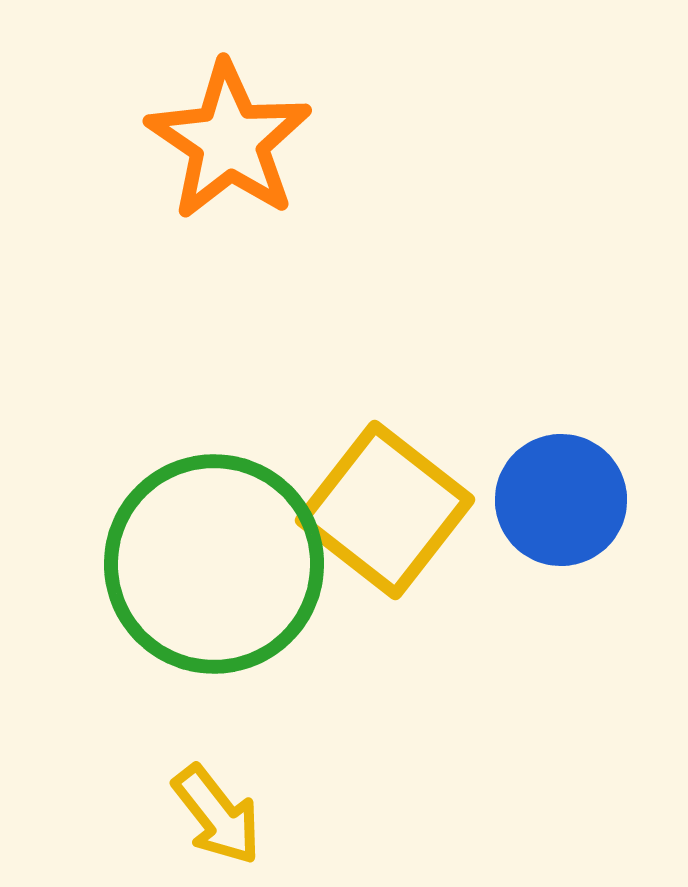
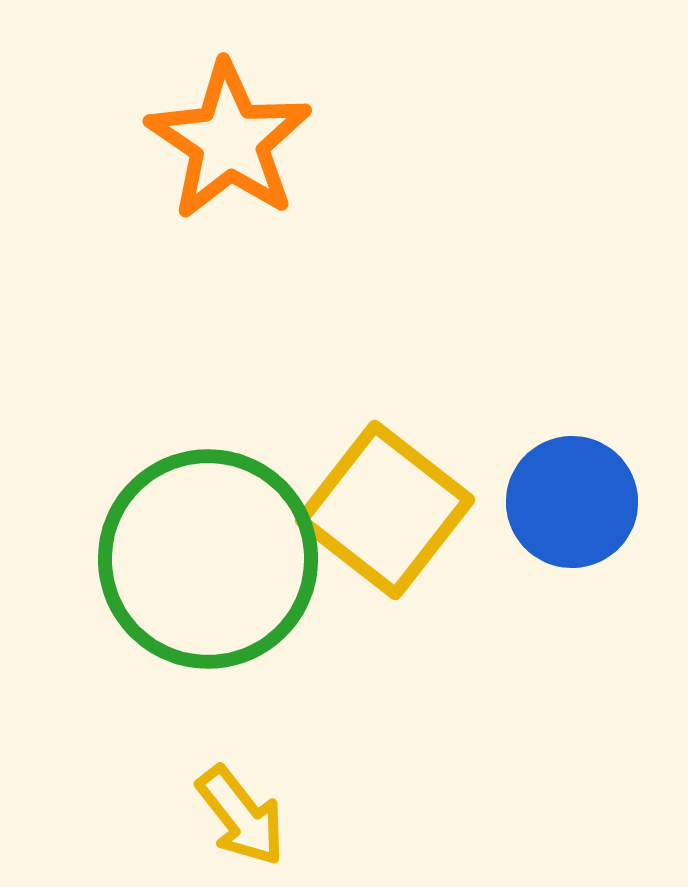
blue circle: moved 11 px right, 2 px down
green circle: moved 6 px left, 5 px up
yellow arrow: moved 24 px right, 1 px down
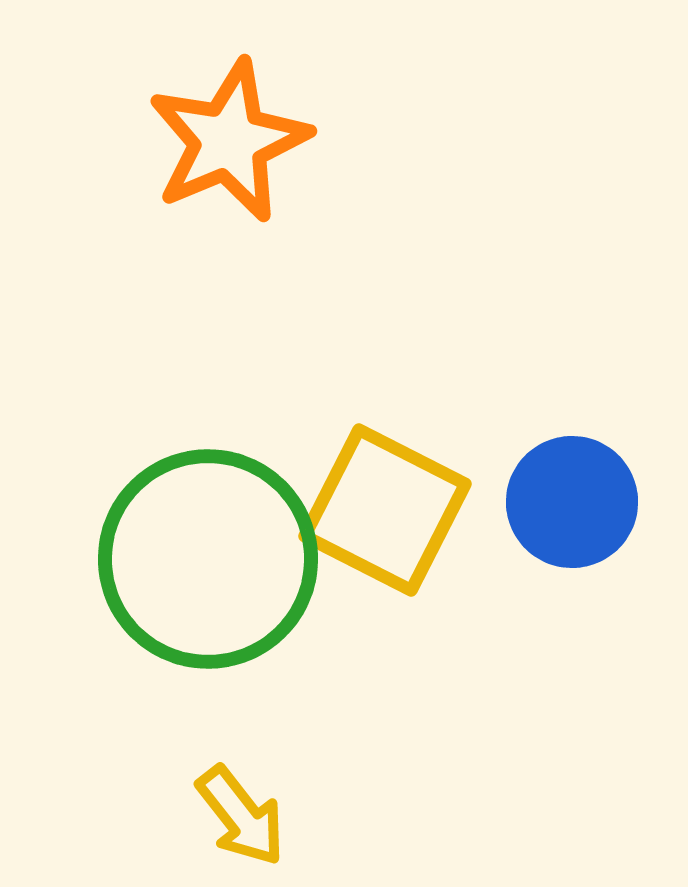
orange star: rotated 15 degrees clockwise
yellow square: rotated 11 degrees counterclockwise
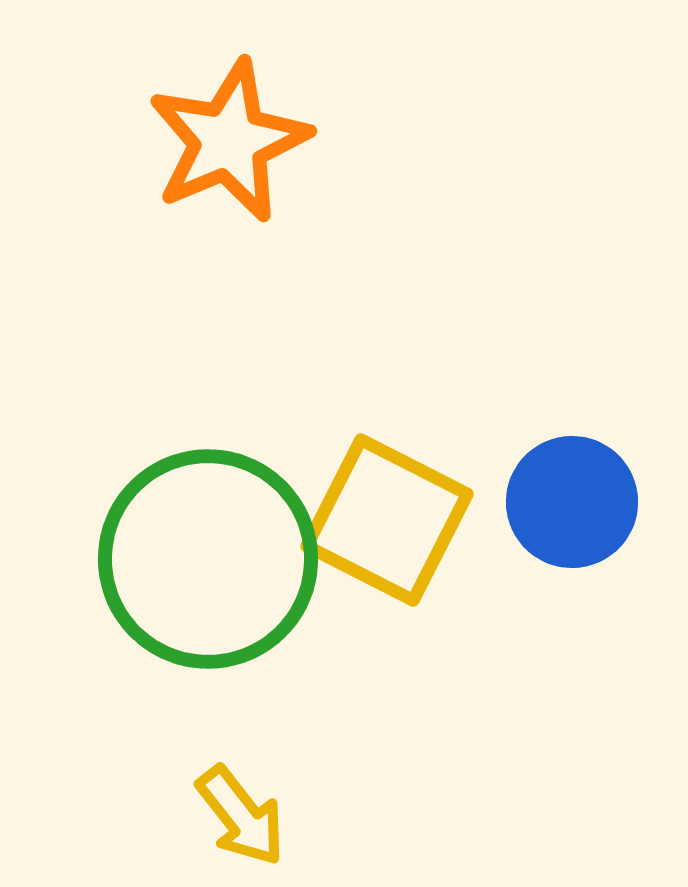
yellow square: moved 2 px right, 10 px down
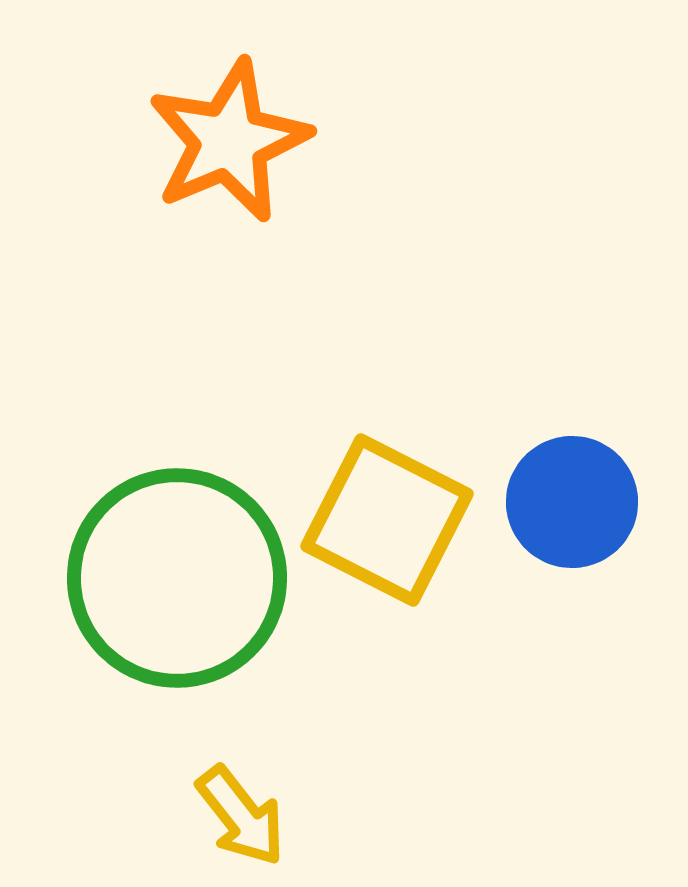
green circle: moved 31 px left, 19 px down
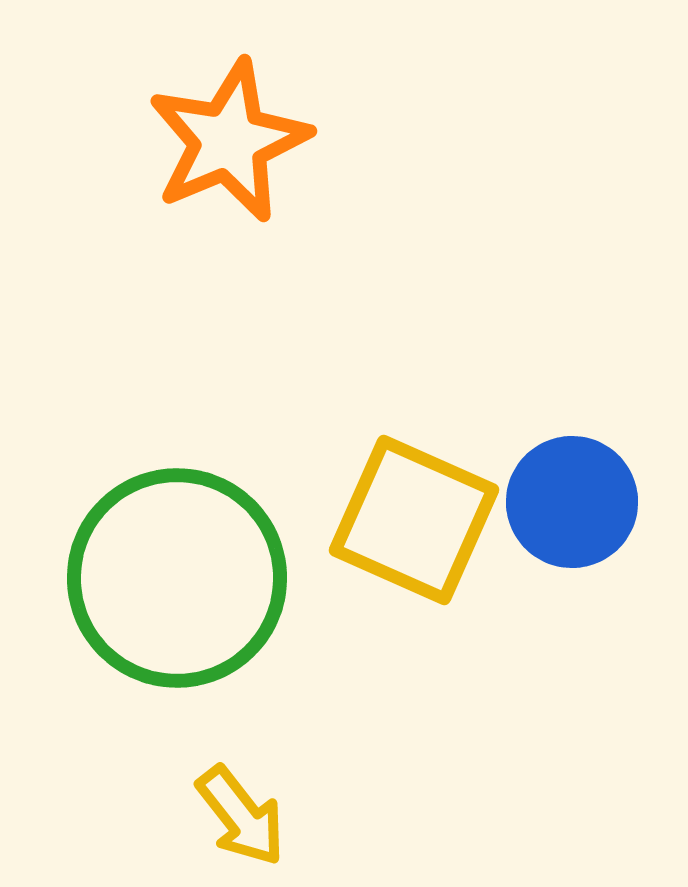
yellow square: moved 27 px right; rotated 3 degrees counterclockwise
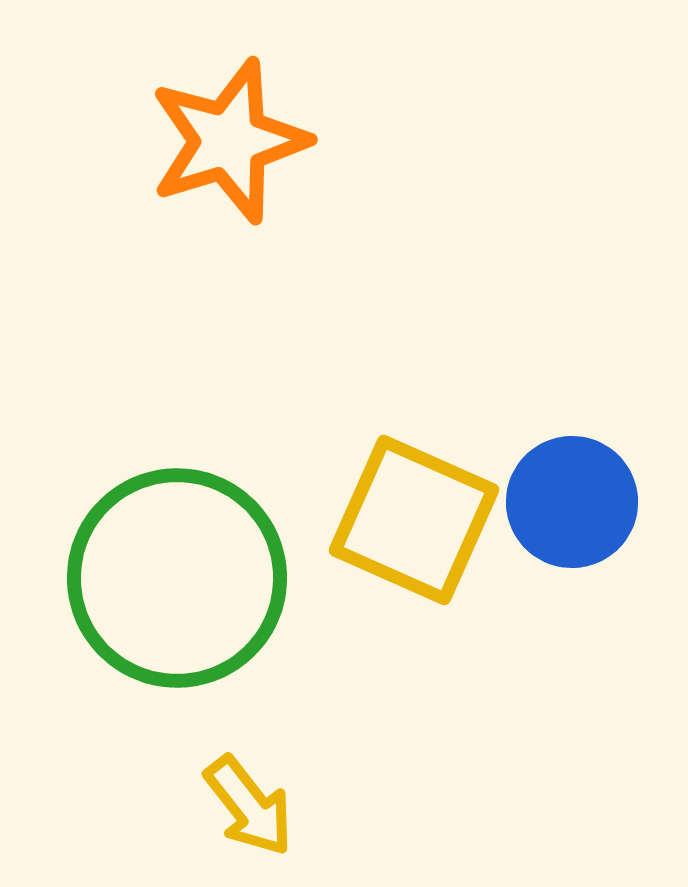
orange star: rotated 6 degrees clockwise
yellow arrow: moved 8 px right, 10 px up
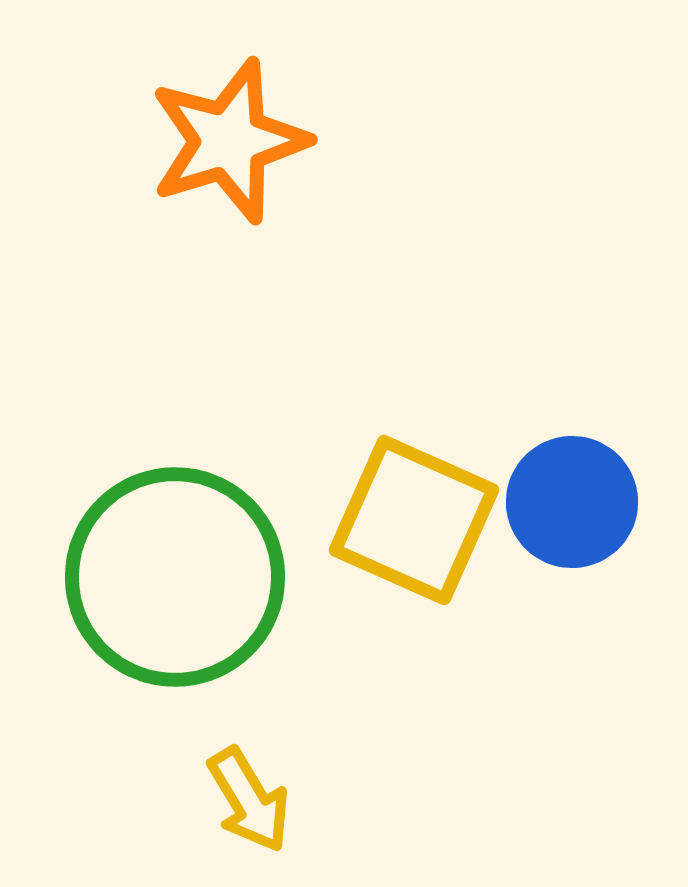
green circle: moved 2 px left, 1 px up
yellow arrow: moved 6 px up; rotated 7 degrees clockwise
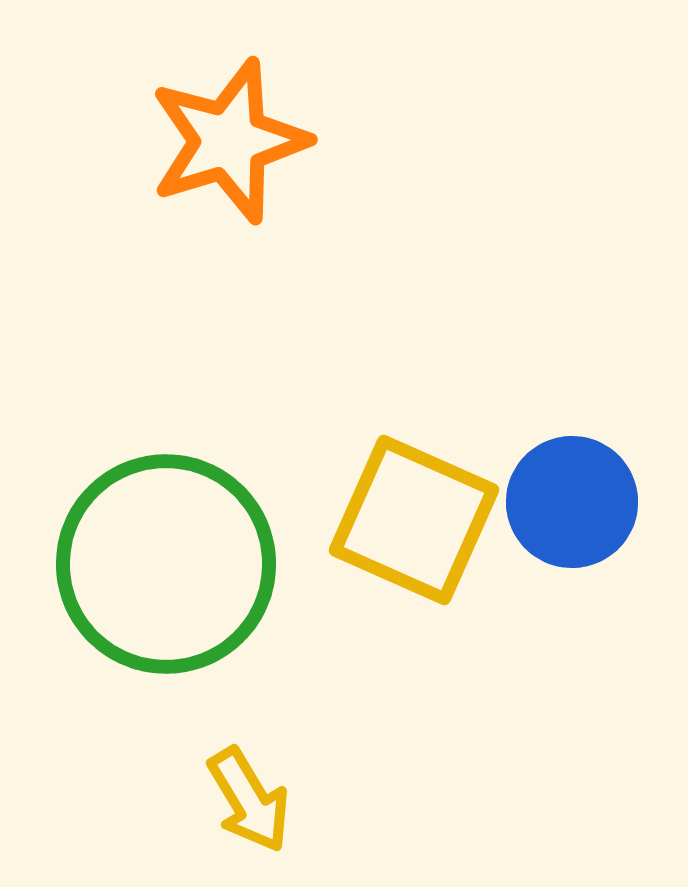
green circle: moved 9 px left, 13 px up
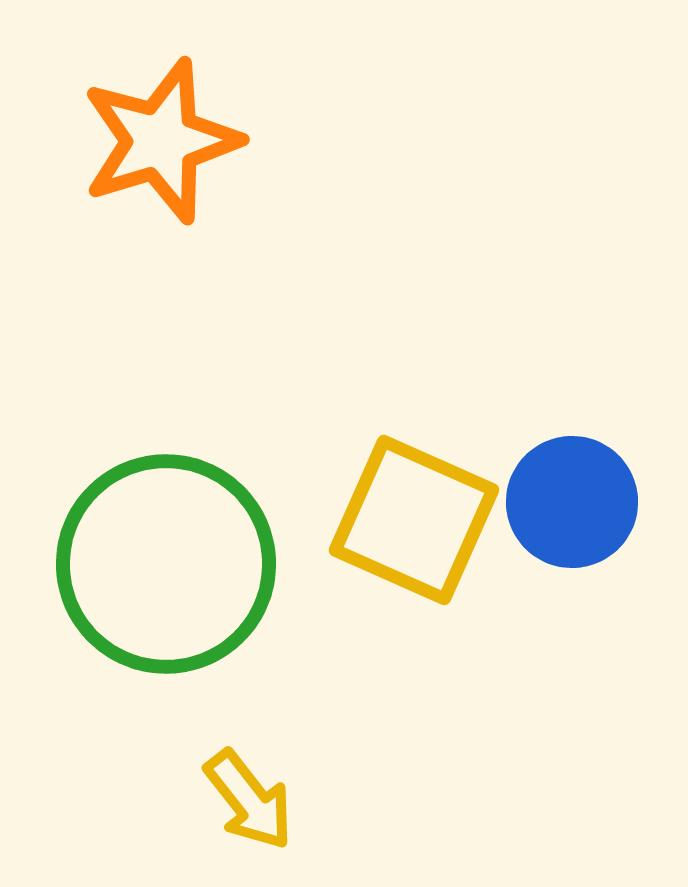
orange star: moved 68 px left
yellow arrow: rotated 7 degrees counterclockwise
